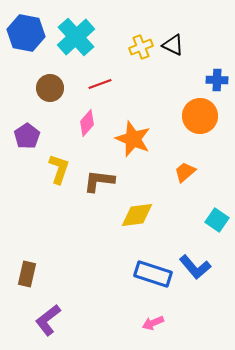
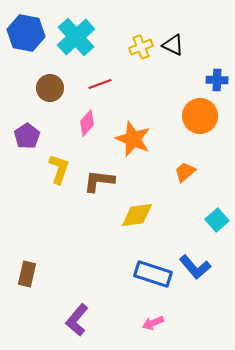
cyan square: rotated 15 degrees clockwise
purple L-shape: moved 29 px right; rotated 12 degrees counterclockwise
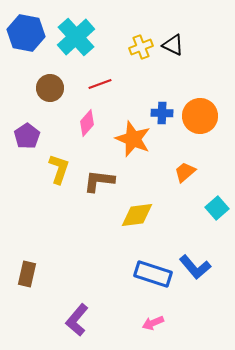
blue cross: moved 55 px left, 33 px down
cyan square: moved 12 px up
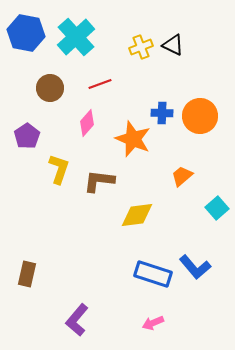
orange trapezoid: moved 3 px left, 4 px down
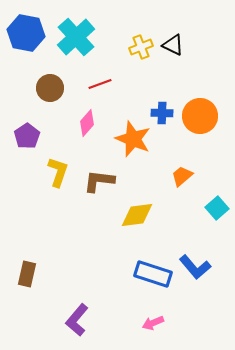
yellow L-shape: moved 1 px left, 3 px down
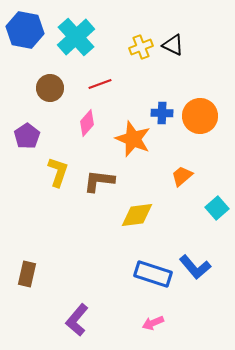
blue hexagon: moved 1 px left, 3 px up
